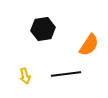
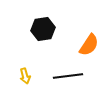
black line: moved 2 px right, 2 px down
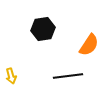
yellow arrow: moved 14 px left
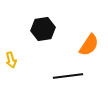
yellow arrow: moved 16 px up
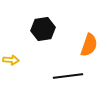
orange semicircle: rotated 15 degrees counterclockwise
yellow arrow: rotated 70 degrees counterclockwise
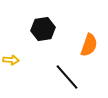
black line: moved 1 px left, 1 px down; rotated 56 degrees clockwise
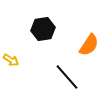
orange semicircle: rotated 15 degrees clockwise
yellow arrow: rotated 28 degrees clockwise
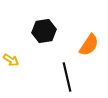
black hexagon: moved 1 px right, 2 px down
black line: rotated 28 degrees clockwise
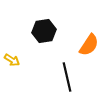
yellow arrow: moved 1 px right
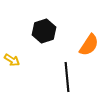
black hexagon: rotated 10 degrees counterclockwise
black line: rotated 8 degrees clockwise
